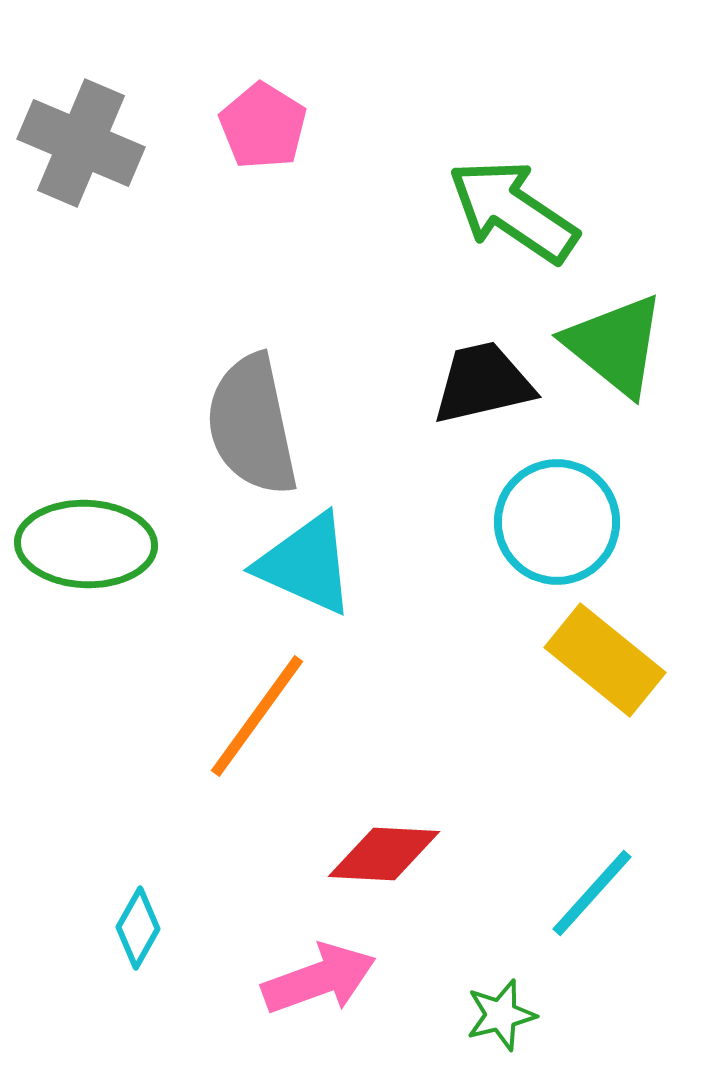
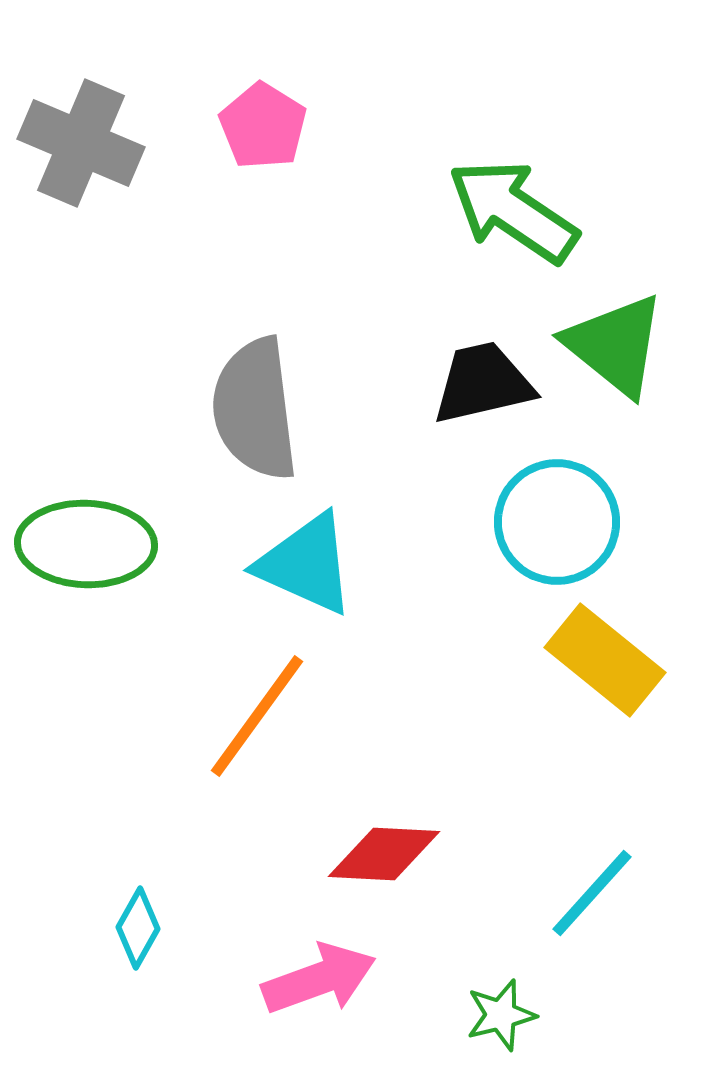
gray semicircle: moved 3 px right, 16 px up; rotated 5 degrees clockwise
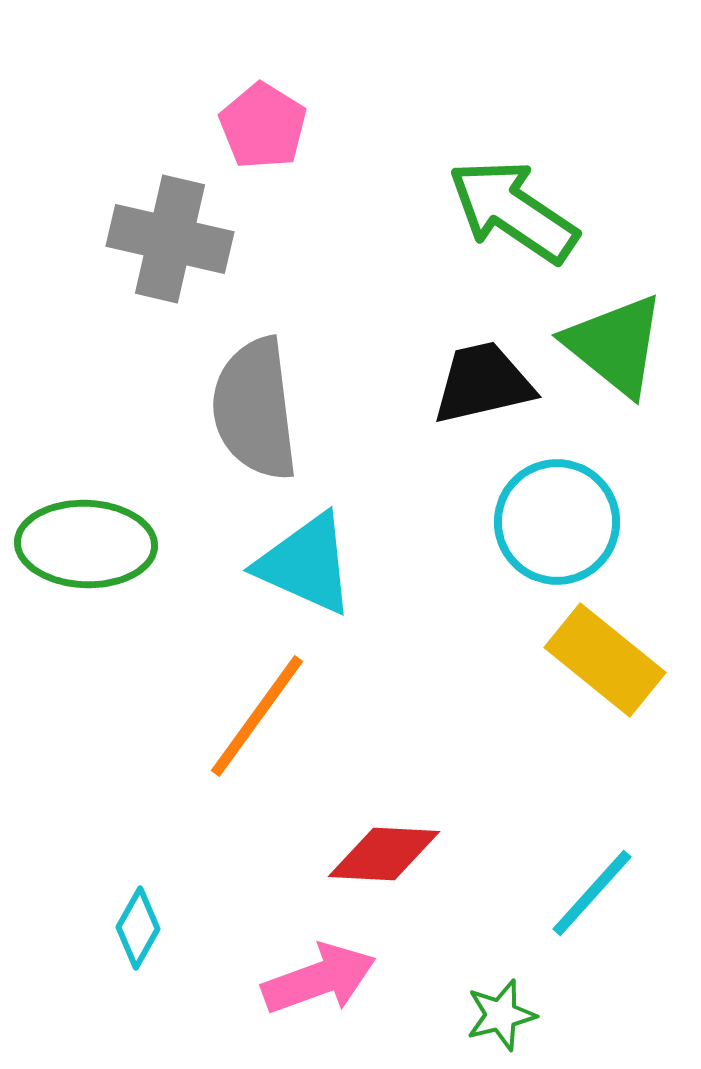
gray cross: moved 89 px right, 96 px down; rotated 10 degrees counterclockwise
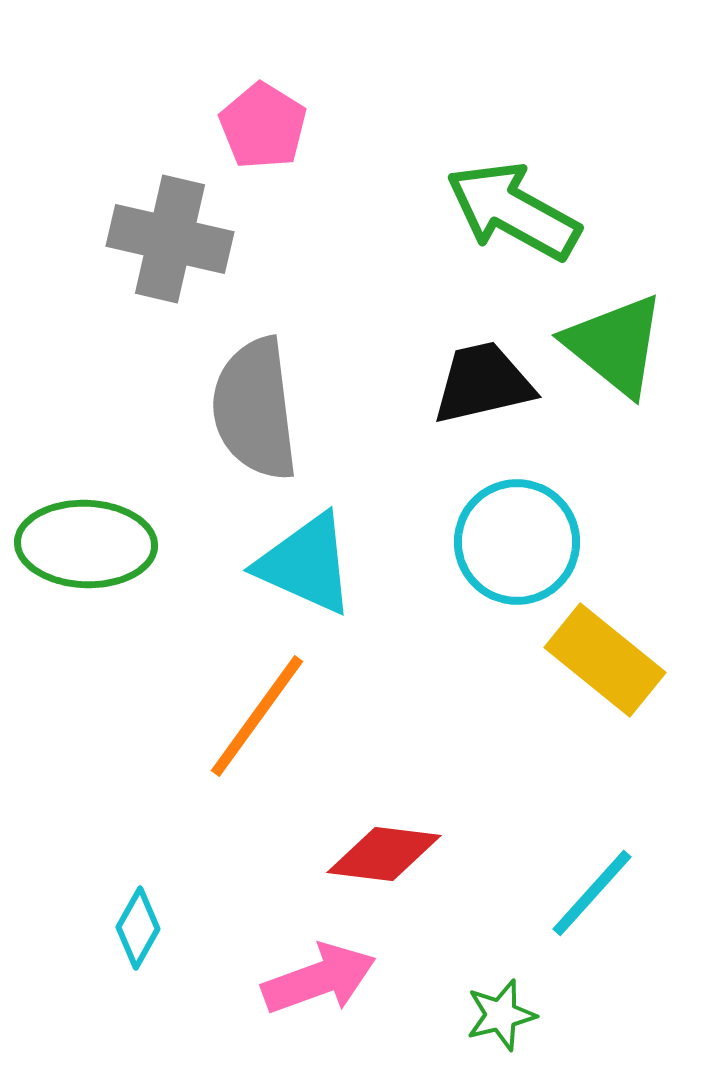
green arrow: rotated 5 degrees counterclockwise
cyan circle: moved 40 px left, 20 px down
red diamond: rotated 4 degrees clockwise
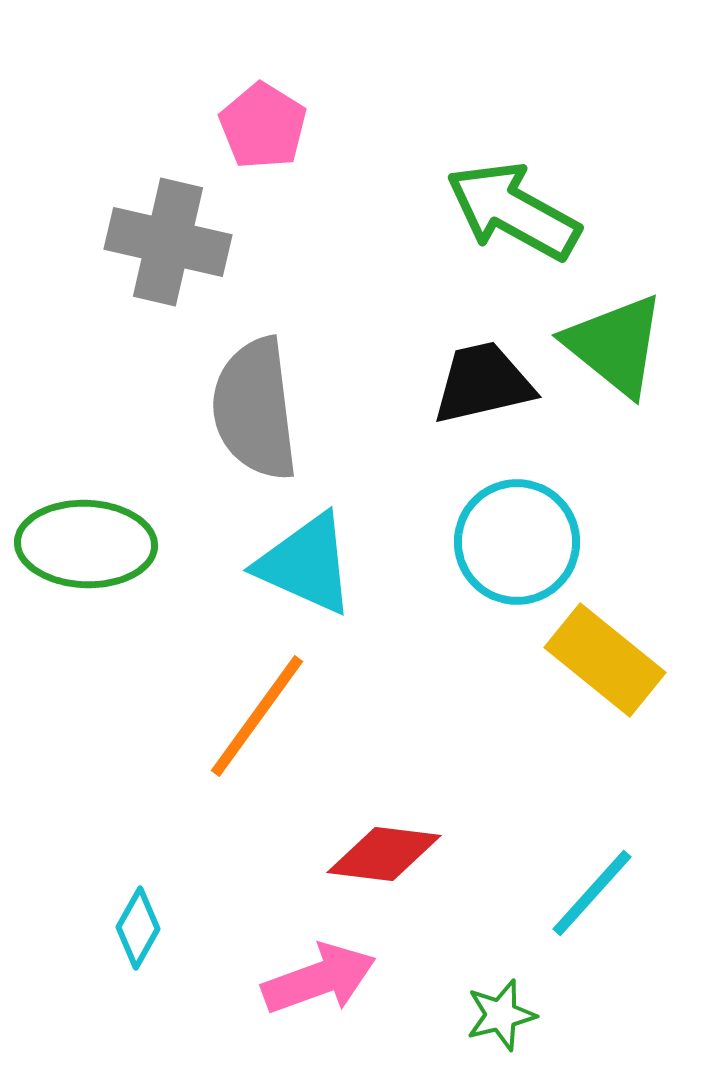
gray cross: moved 2 px left, 3 px down
